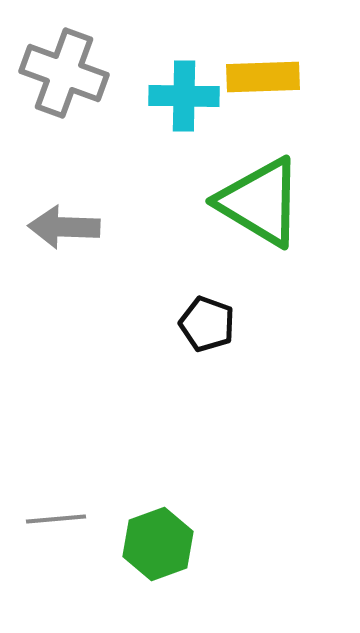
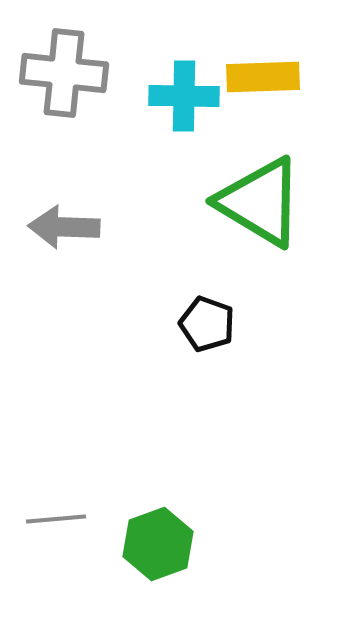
gray cross: rotated 14 degrees counterclockwise
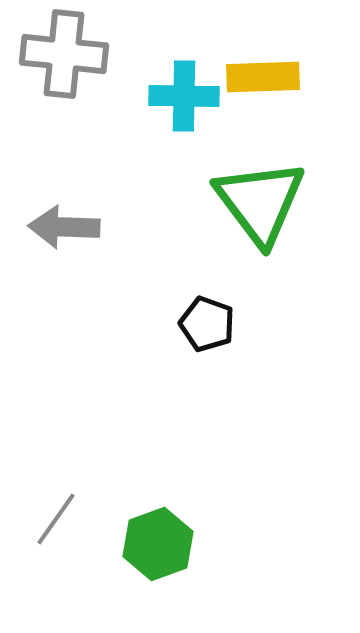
gray cross: moved 19 px up
green triangle: rotated 22 degrees clockwise
gray line: rotated 50 degrees counterclockwise
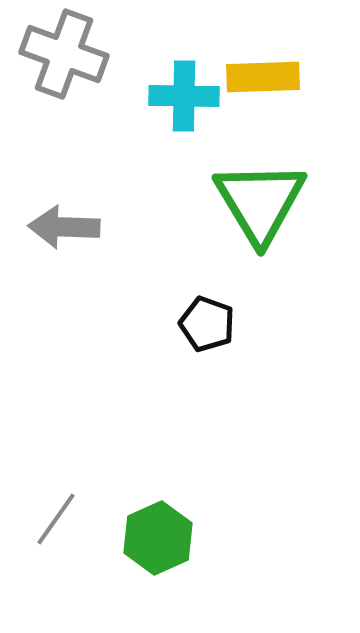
gray cross: rotated 14 degrees clockwise
green triangle: rotated 6 degrees clockwise
green hexagon: moved 6 px up; rotated 4 degrees counterclockwise
